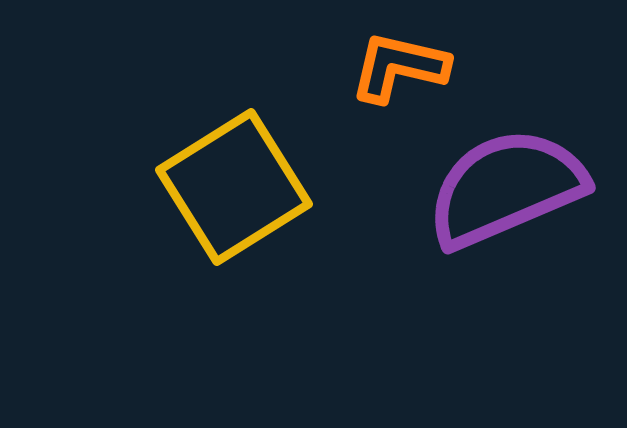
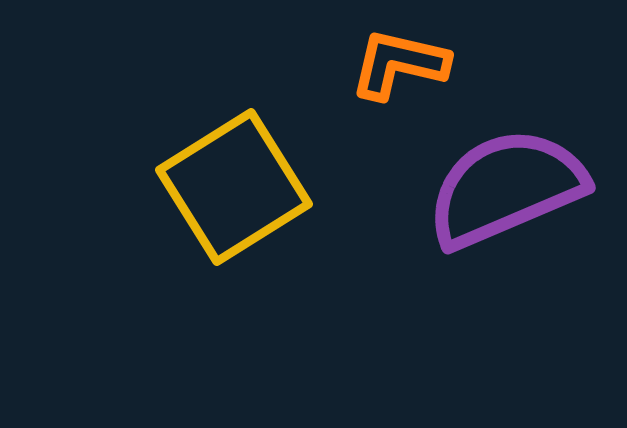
orange L-shape: moved 3 px up
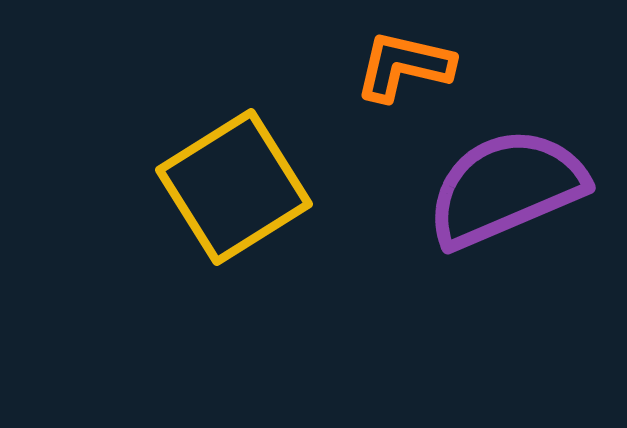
orange L-shape: moved 5 px right, 2 px down
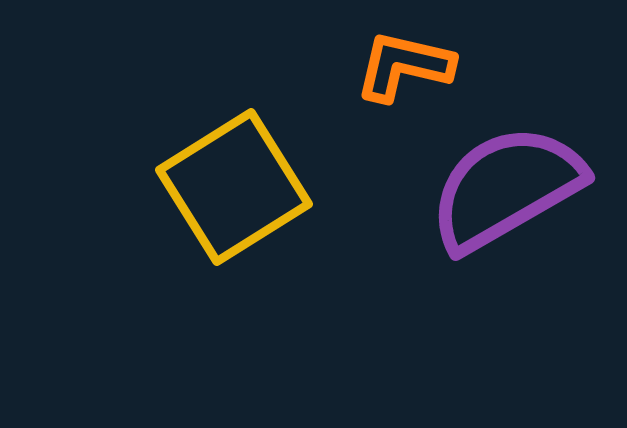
purple semicircle: rotated 7 degrees counterclockwise
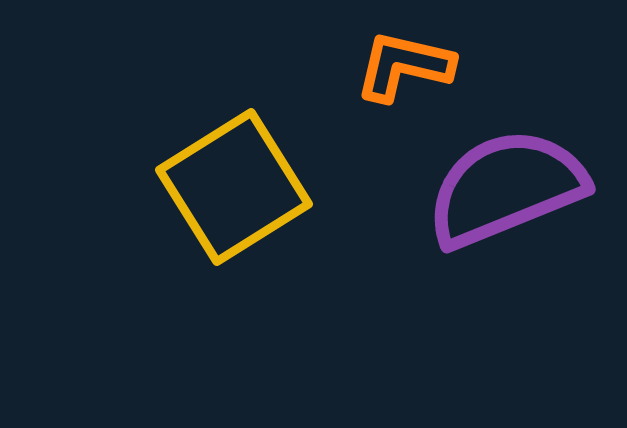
purple semicircle: rotated 8 degrees clockwise
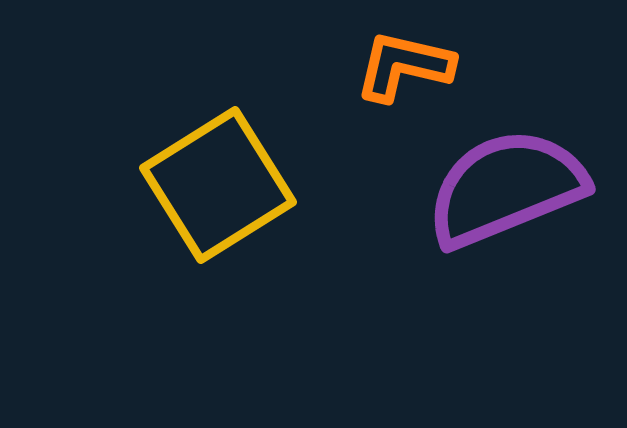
yellow square: moved 16 px left, 2 px up
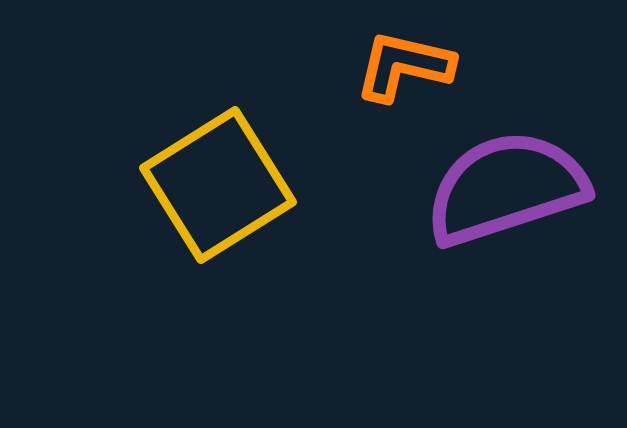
purple semicircle: rotated 4 degrees clockwise
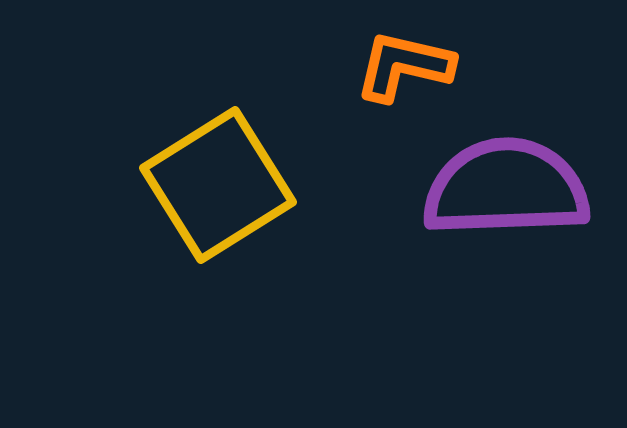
purple semicircle: rotated 16 degrees clockwise
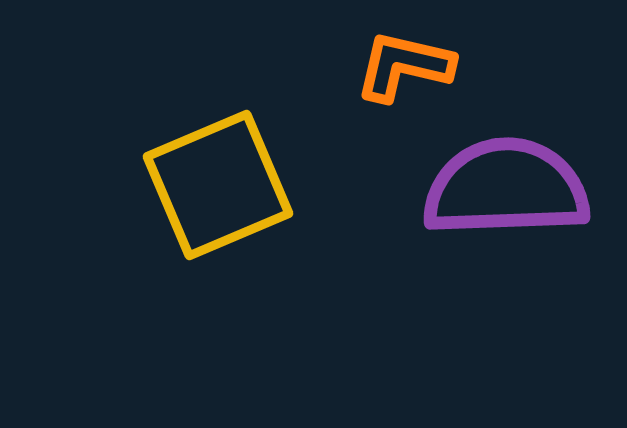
yellow square: rotated 9 degrees clockwise
